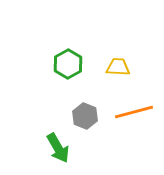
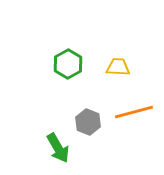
gray hexagon: moved 3 px right, 6 px down
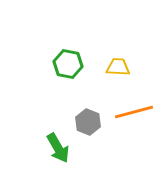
green hexagon: rotated 20 degrees counterclockwise
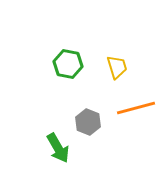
yellow trapezoid: moved 1 px left; rotated 70 degrees clockwise
orange line: moved 2 px right, 4 px up
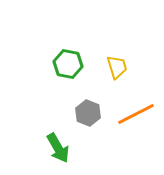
orange line: moved 6 px down; rotated 12 degrees counterclockwise
gray hexagon: moved 9 px up
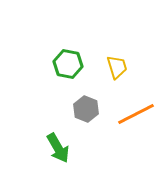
gray hexagon: moved 2 px left, 4 px up
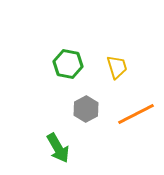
gray hexagon: rotated 10 degrees clockwise
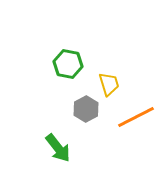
yellow trapezoid: moved 8 px left, 17 px down
orange line: moved 3 px down
green arrow: rotated 8 degrees counterclockwise
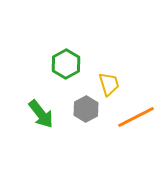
green hexagon: moved 2 px left; rotated 20 degrees clockwise
green arrow: moved 17 px left, 34 px up
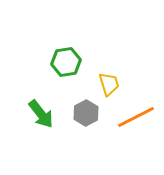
green hexagon: moved 2 px up; rotated 20 degrees clockwise
gray hexagon: moved 4 px down
